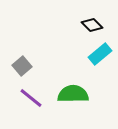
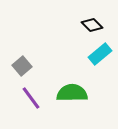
green semicircle: moved 1 px left, 1 px up
purple line: rotated 15 degrees clockwise
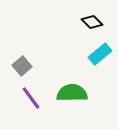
black diamond: moved 3 px up
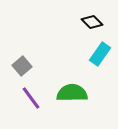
cyan rectangle: rotated 15 degrees counterclockwise
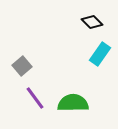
green semicircle: moved 1 px right, 10 px down
purple line: moved 4 px right
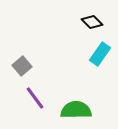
green semicircle: moved 3 px right, 7 px down
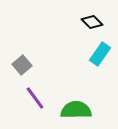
gray square: moved 1 px up
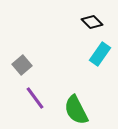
green semicircle: rotated 116 degrees counterclockwise
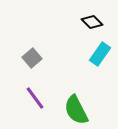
gray square: moved 10 px right, 7 px up
